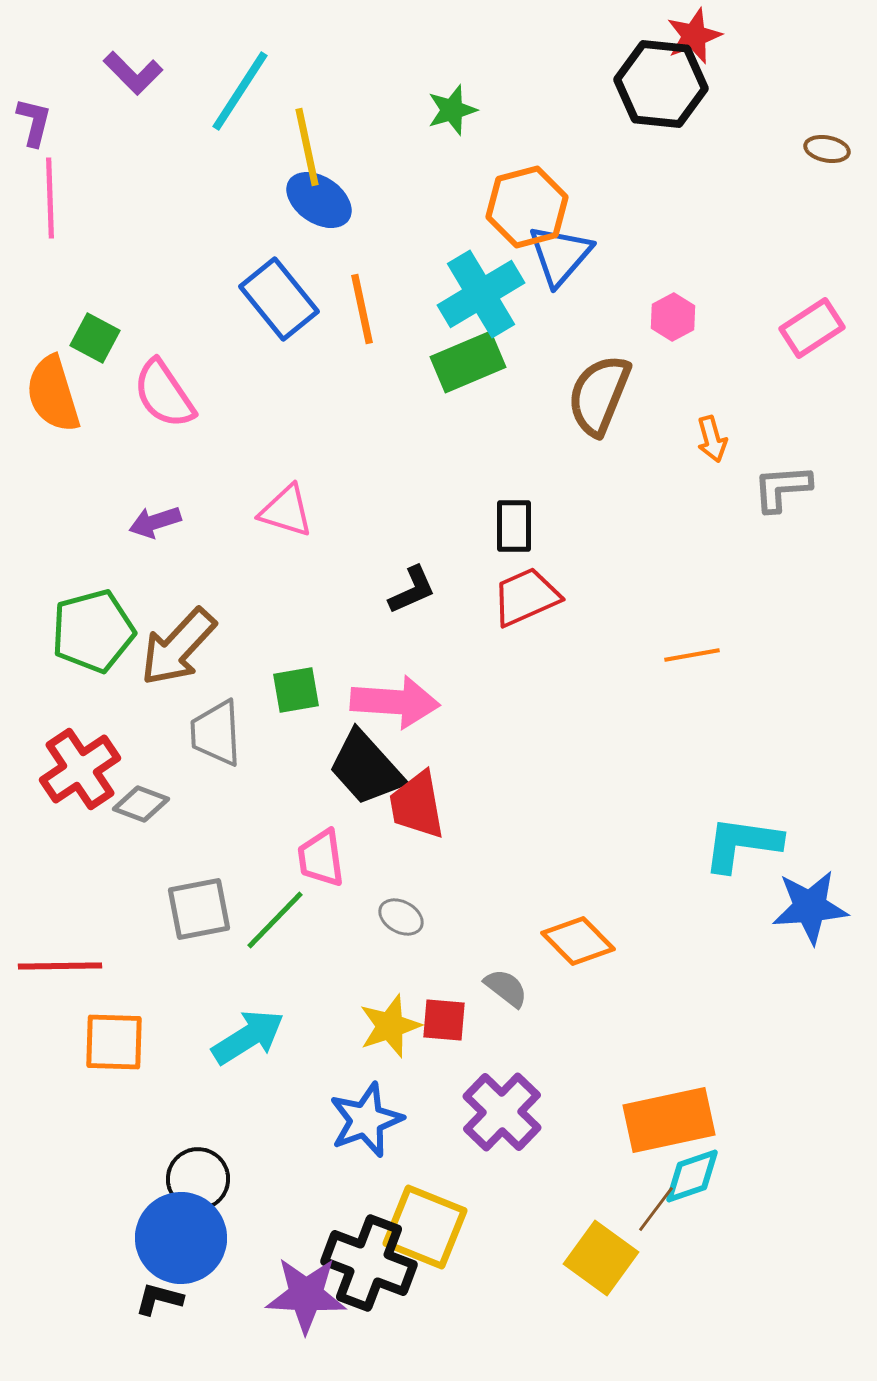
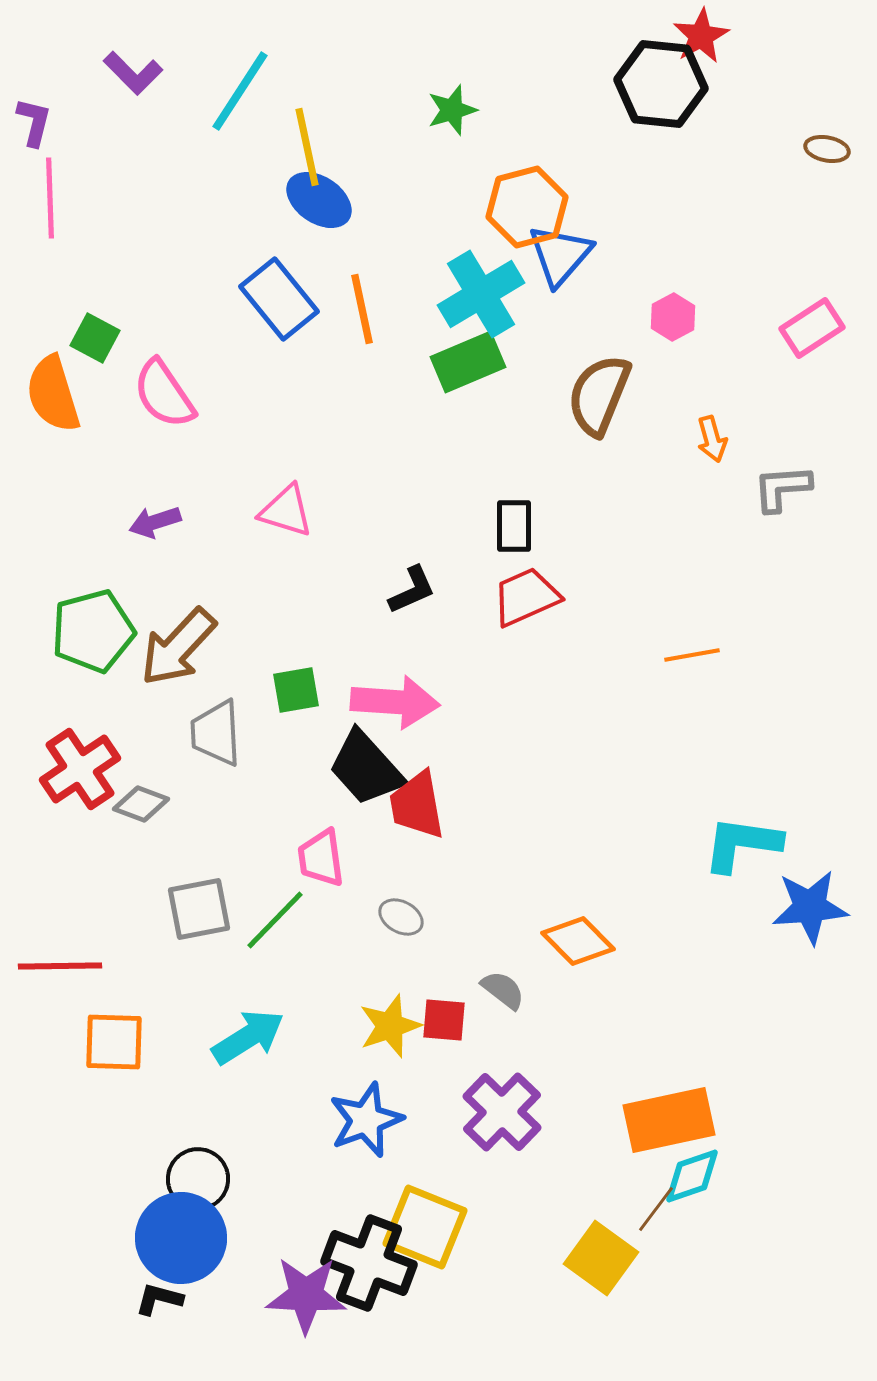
red star at (694, 36): moved 7 px right; rotated 8 degrees counterclockwise
gray semicircle at (506, 988): moved 3 px left, 2 px down
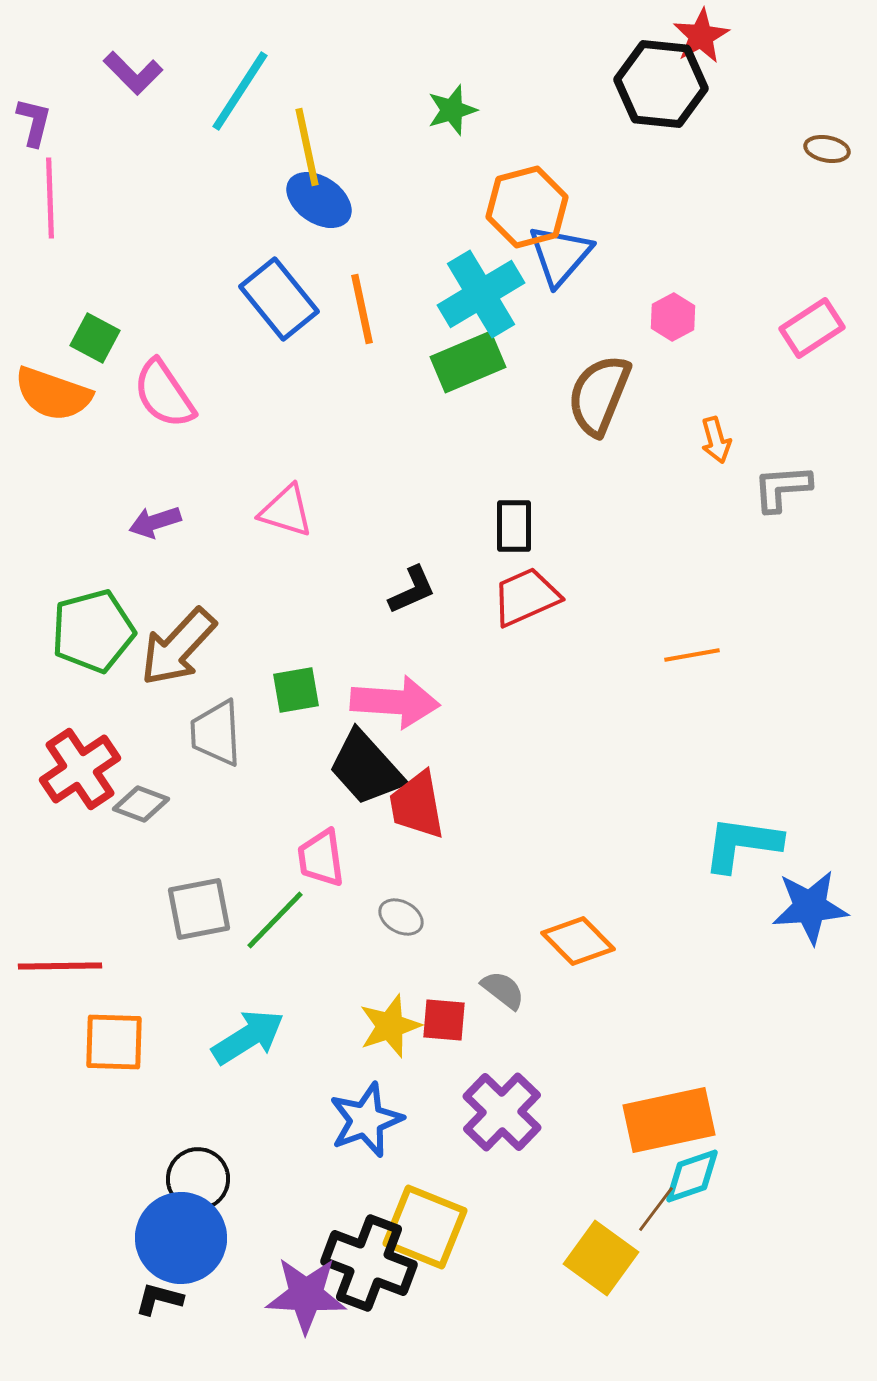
orange semicircle at (53, 394): rotated 54 degrees counterclockwise
orange arrow at (712, 439): moved 4 px right, 1 px down
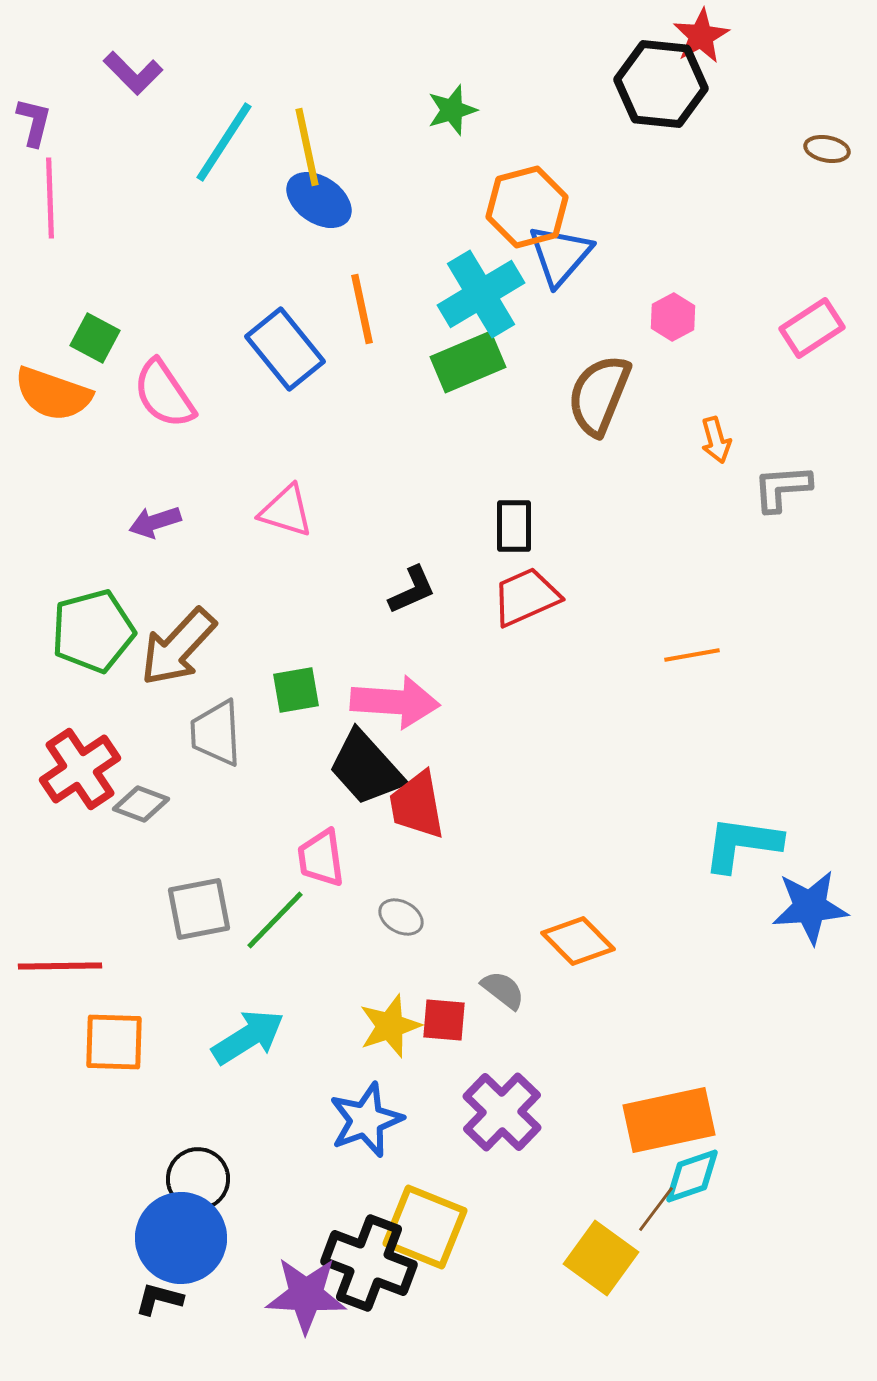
cyan line at (240, 91): moved 16 px left, 51 px down
blue rectangle at (279, 299): moved 6 px right, 50 px down
